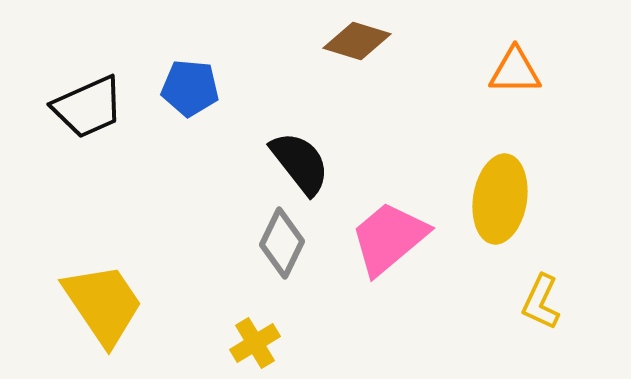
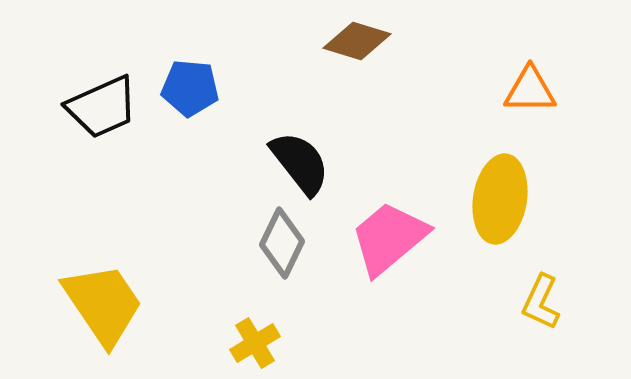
orange triangle: moved 15 px right, 19 px down
black trapezoid: moved 14 px right
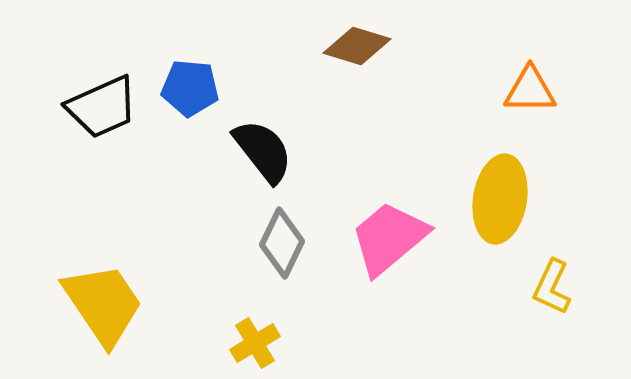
brown diamond: moved 5 px down
black semicircle: moved 37 px left, 12 px up
yellow L-shape: moved 11 px right, 15 px up
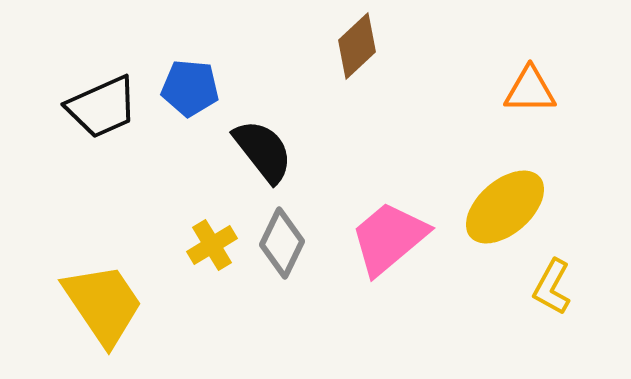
brown diamond: rotated 60 degrees counterclockwise
yellow ellipse: moved 5 px right, 8 px down; rotated 40 degrees clockwise
yellow L-shape: rotated 4 degrees clockwise
yellow cross: moved 43 px left, 98 px up
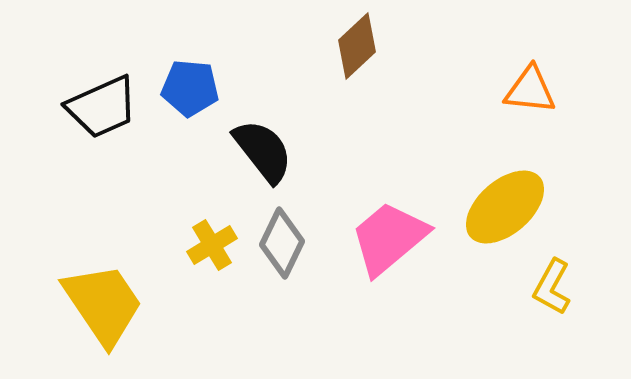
orange triangle: rotated 6 degrees clockwise
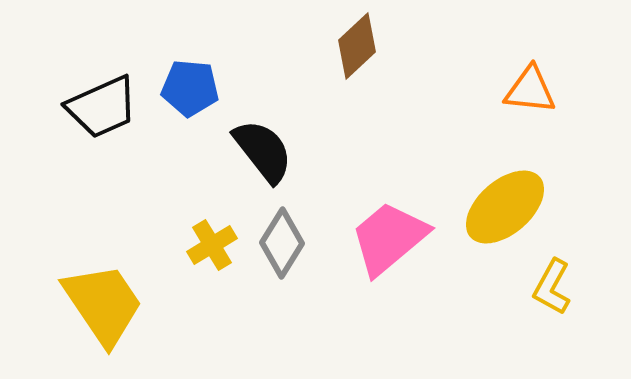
gray diamond: rotated 6 degrees clockwise
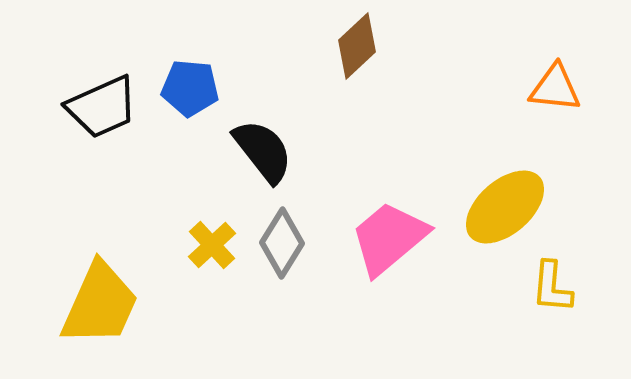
orange triangle: moved 25 px right, 2 px up
yellow cross: rotated 12 degrees counterclockwise
yellow L-shape: rotated 24 degrees counterclockwise
yellow trapezoid: moved 3 px left; rotated 58 degrees clockwise
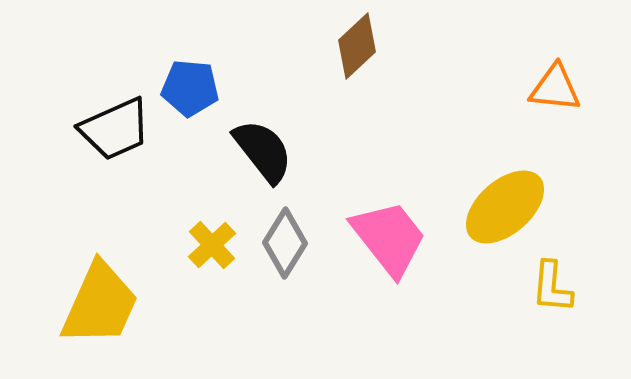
black trapezoid: moved 13 px right, 22 px down
pink trapezoid: rotated 92 degrees clockwise
gray diamond: moved 3 px right
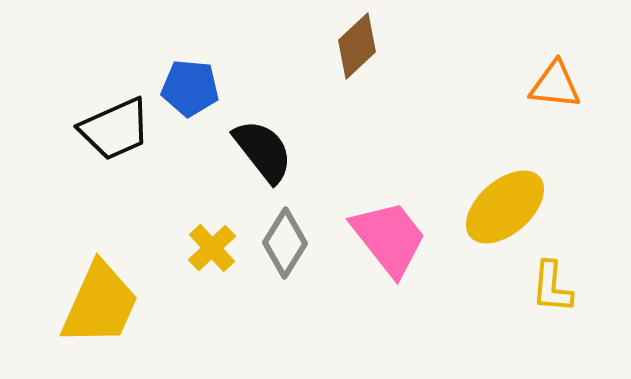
orange triangle: moved 3 px up
yellow cross: moved 3 px down
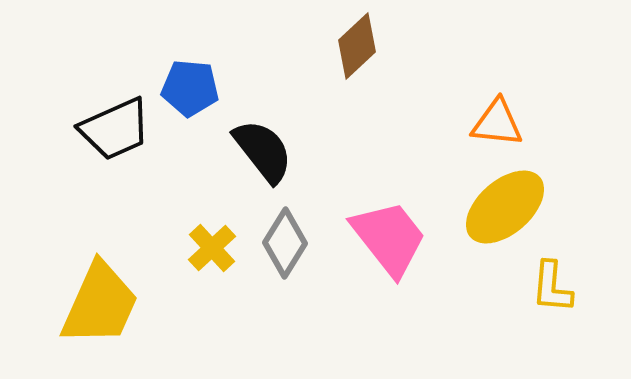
orange triangle: moved 58 px left, 38 px down
